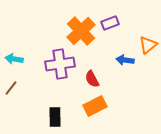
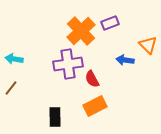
orange triangle: rotated 36 degrees counterclockwise
purple cross: moved 8 px right
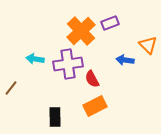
cyan arrow: moved 21 px right
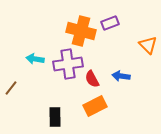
orange cross: rotated 32 degrees counterclockwise
blue arrow: moved 4 px left, 16 px down
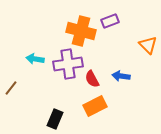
purple rectangle: moved 2 px up
black rectangle: moved 2 px down; rotated 24 degrees clockwise
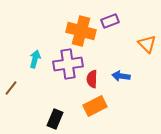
orange triangle: moved 1 px left, 1 px up
cyan arrow: rotated 96 degrees clockwise
red semicircle: rotated 30 degrees clockwise
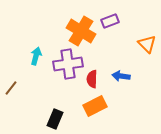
orange cross: rotated 16 degrees clockwise
cyan arrow: moved 1 px right, 3 px up
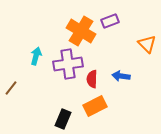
black rectangle: moved 8 px right
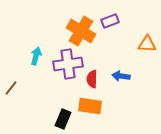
orange triangle: rotated 42 degrees counterclockwise
orange rectangle: moved 5 px left; rotated 35 degrees clockwise
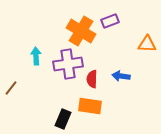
cyan arrow: rotated 18 degrees counterclockwise
